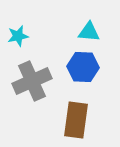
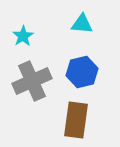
cyan triangle: moved 7 px left, 8 px up
cyan star: moved 5 px right; rotated 20 degrees counterclockwise
blue hexagon: moved 1 px left, 5 px down; rotated 16 degrees counterclockwise
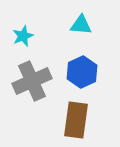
cyan triangle: moved 1 px left, 1 px down
cyan star: rotated 10 degrees clockwise
blue hexagon: rotated 12 degrees counterclockwise
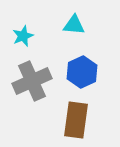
cyan triangle: moved 7 px left
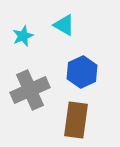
cyan triangle: moved 10 px left; rotated 25 degrees clockwise
gray cross: moved 2 px left, 9 px down
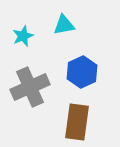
cyan triangle: rotated 40 degrees counterclockwise
gray cross: moved 3 px up
brown rectangle: moved 1 px right, 2 px down
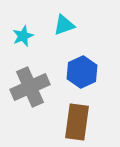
cyan triangle: rotated 10 degrees counterclockwise
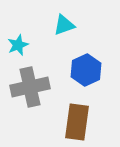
cyan star: moved 5 px left, 9 px down
blue hexagon: moved 4 px right, 2 px up
gray cross: rotated 12 degrees clockwise
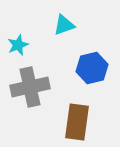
blue hexagon: moved 6 px right, 2 px up; rotated 12 degrees clockwise
